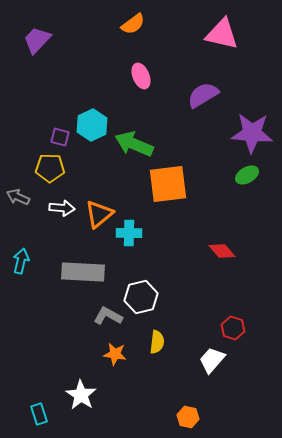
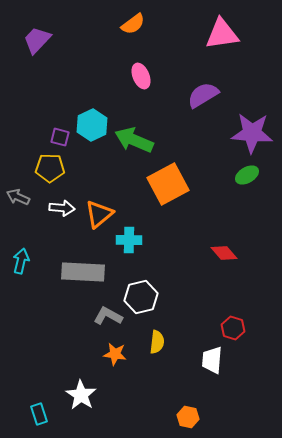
pink triangle: rotated 21 degrees counterclockwise
green arrow: moved 4 px up
orange square: rotated 21 degrees counterclockwise
cyan cross: moved 7 px down
red diamond: moved 2 px right, 2 px down
white trapezoid: rotated 36 degrees counterclockwise
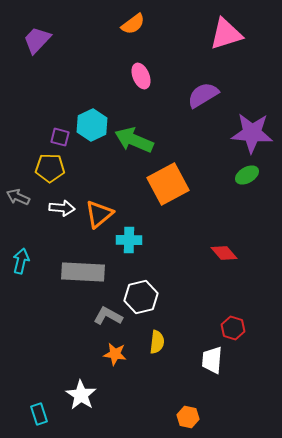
pink triangle: moved 4 px right; rotated 9 degrees counterclockwise
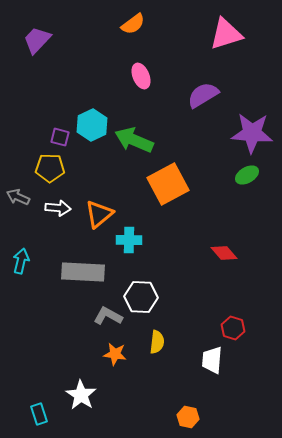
white arrow: moved 4 px left
white hexagon: rotated 16 degrees clockwise
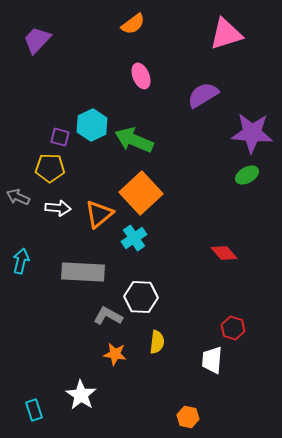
orange square: moved 27 px left, 9 px down; rotated 15 degrees counterclockwise
cyan cross: moved 5 px right, 2 px up; rotated 35 degrees counterclockwise
cyan rectangle: moved 5 px left, 4 px up
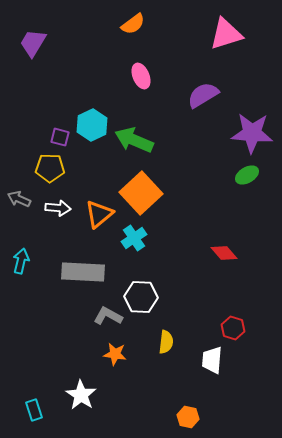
purple trapezoid: moved 4 px left, 3 px down; rotated 12 degrees counterclockwise
gray arrow: moved 1 px right, 2 px down
yellow semicircle: moved 9 px right
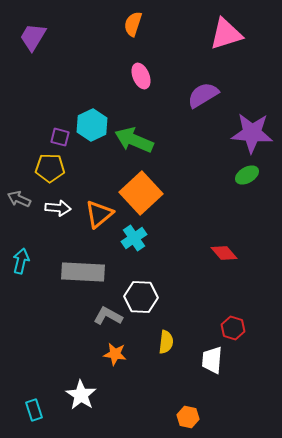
orange semicircle: rotated 145 degrees clockwise
purple trapezoid: moved 6 px up
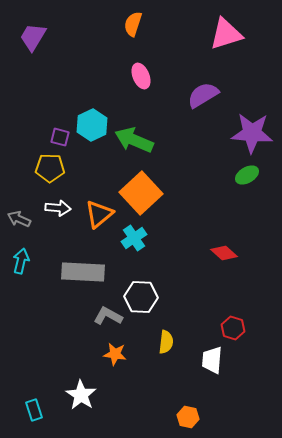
gray arrow: moved 20 px down
red diamond: rotated 8 degrees counterclockwise
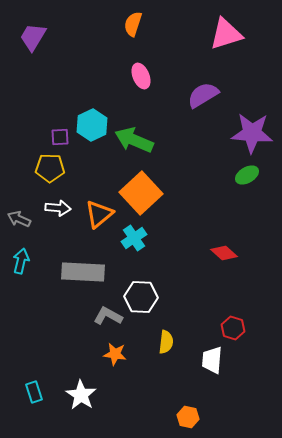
purple square: rotated 18 degrees counterclockwise
cyan rectangle: moved 18 px up
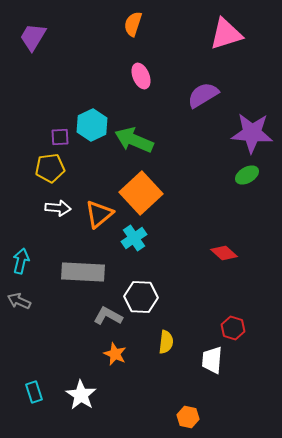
yellow pentagon: rotated 8 degrees counterclockwise
gray arrow: moved 82 px down
orange star: rotated 15 degrees clockwise
